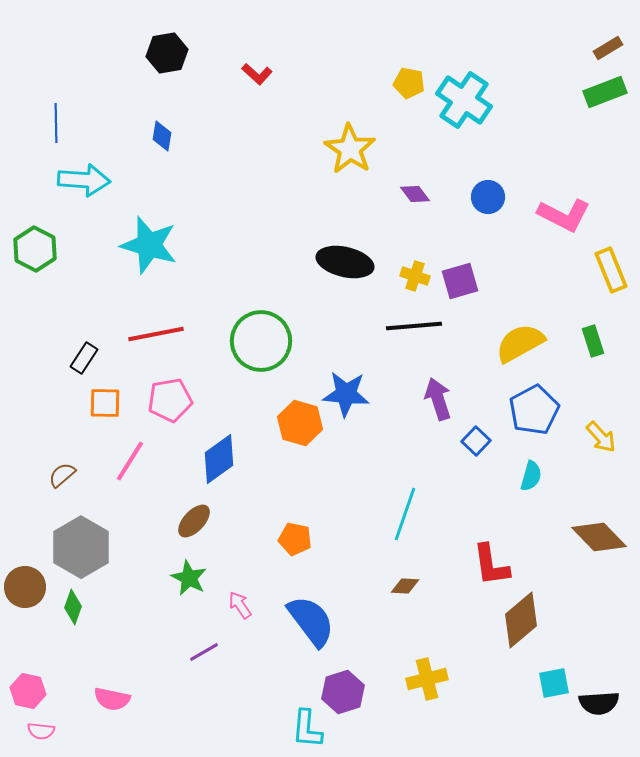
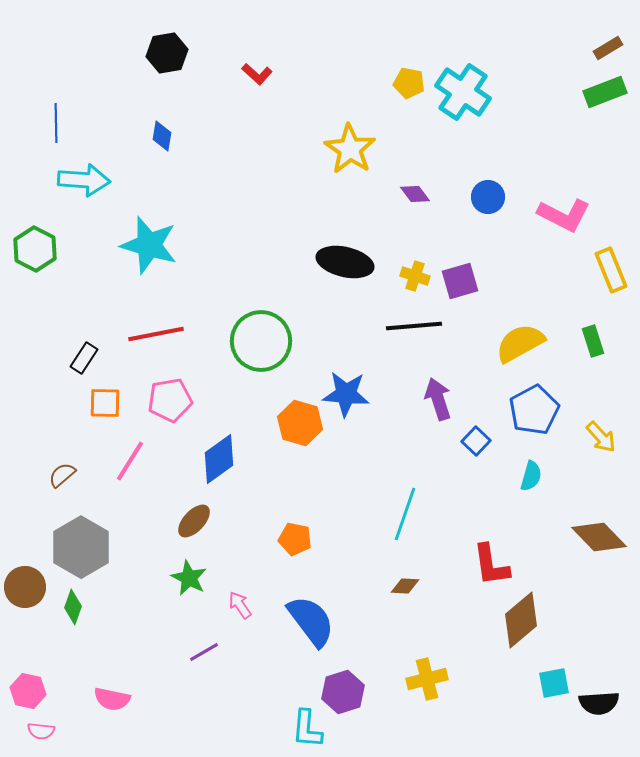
cyan cross at (464, 100): moved 1 px left, 8 px up
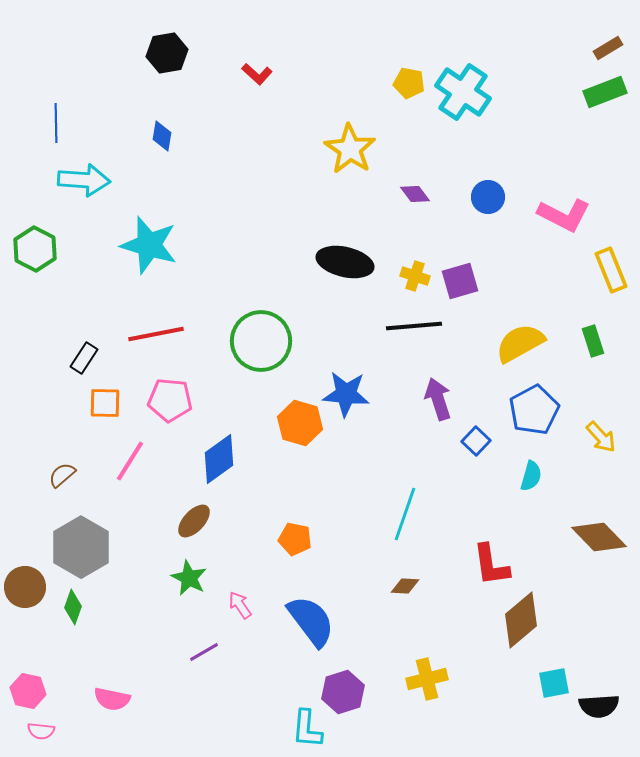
pink pentagon at (170, 400): rotated 15 degrees clockwise
black semicircle at (599, 703): moved 3 px down
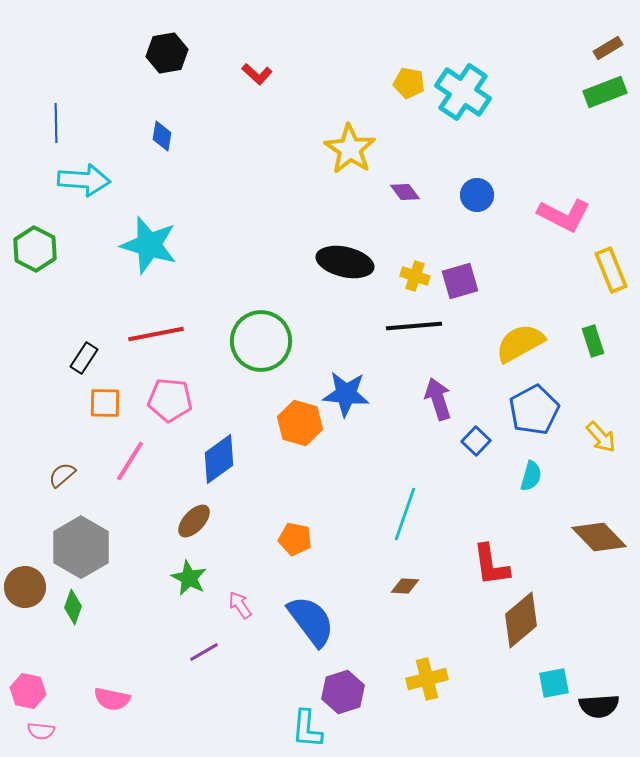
purple diamond at (415, 194): moved 10 px left, 2 px up
blue circle at (488, 197): moved 11 px left, 2 px up
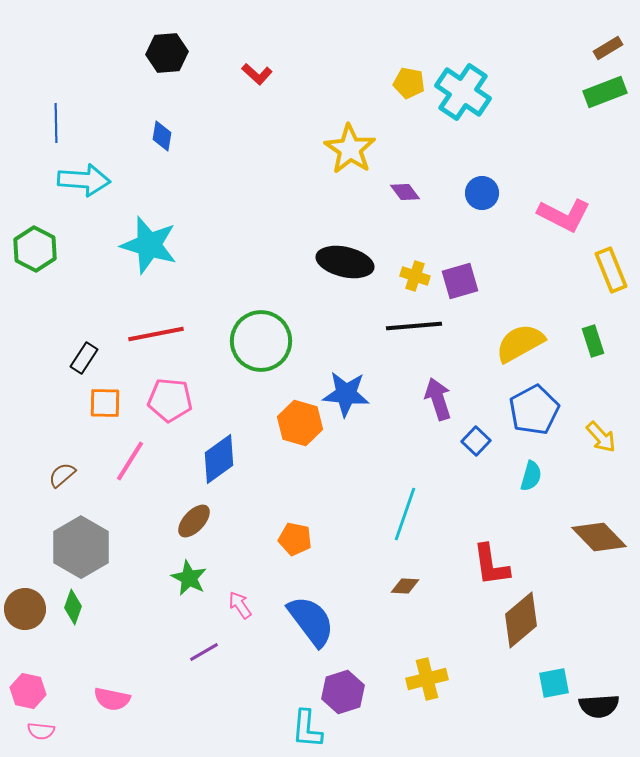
black hexagon at (167, 53): rotated 6 degrees clockwise
blue circle at (477, 195): moved 5 px right, 2 px up
brown circle at (25, 587): moved 22 px down
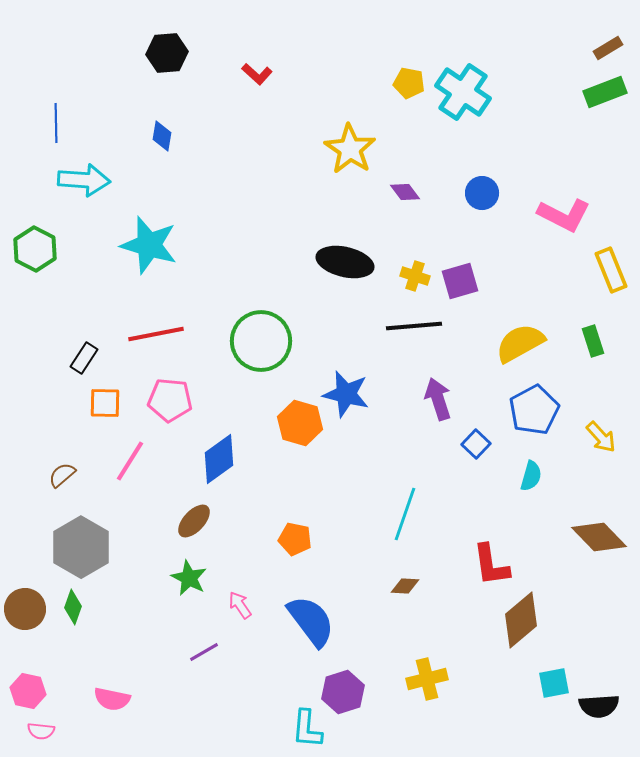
blue star at (346, 394): rotated 9 degrees clockwise
blue square at (476, 441): moved 3 px down
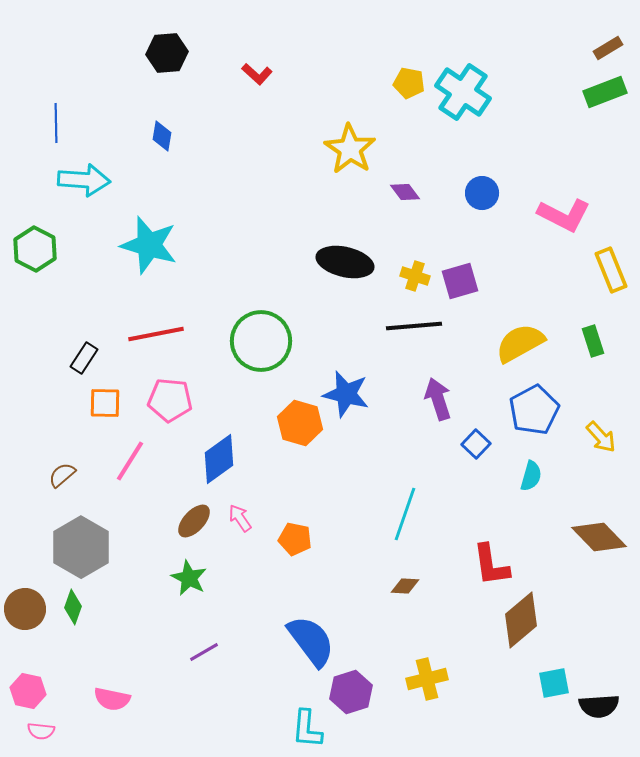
pink arrow at (240, 605): moved 87 px up
blue semicircle at (311, 621): moved 20 px down
purple hexagon at (343, 692): moved 8 px right
